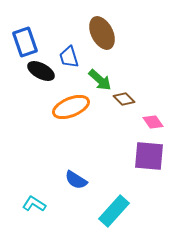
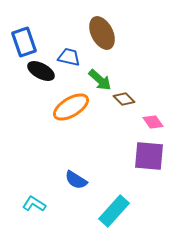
blue rectangle: moved 1 px left
blue trapezoid: rotated 120 degrees clockwise
orange ellipse: rotated 9 degrees counterclockwise
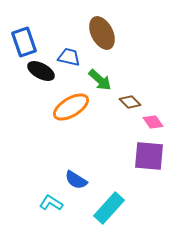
brown diamond: moved 6 px right, 3 px down
cyan L-shape: moved 17 px right, 1 px up
cyan rectangle: moved 5 px left, 3 px up
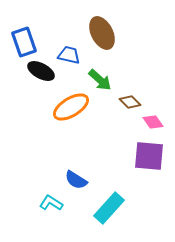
blue trapezoid: moved 2 px up
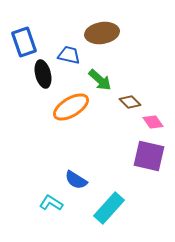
brown ellipse: rotated 72 degrees counterclockwise
black ellipse: moved 2 px right, 3 px down; rotated 48 degrees clockwise
purple square: rotated 8 degrees clockwise
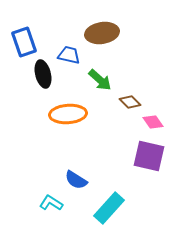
orange ellipse: moved 3 px left, 7 px down; rotated 27 degrees clockwise
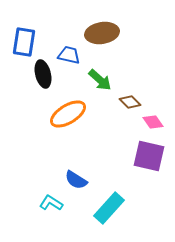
blue rectangle: rotated 28 degrees clockwise
orange ellipse: rotated 27 degrees counterclockwise
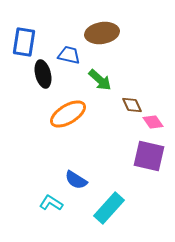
brown diamond: moved 2 px right, 3 px down; rotated 20 degrees clockwise
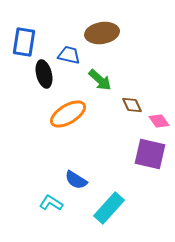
black ellipse: moved 1 px right
pink diamond: moved 6 px right, 1 px up
purple square: moved 1 px right, 2 px up
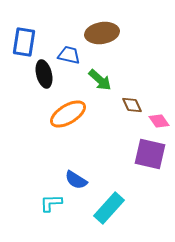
cyan L-shape: rotated 35 degrees counterclockwise
